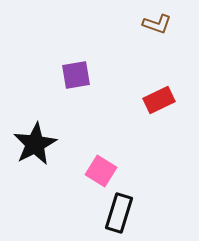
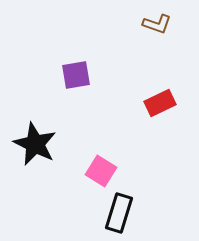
red rectangle: moved 1 px right, 3 px down
black star: rotated 18 degrees counterclockwise
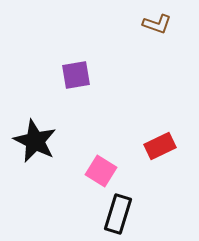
red rectangle: moved 43 px down
black star: moved 3 px up
black rectangle: moved 1 px left, 1 px down
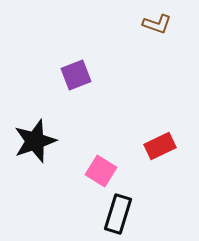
purple square: rotated 12 degrees counterclockwise
black star: rotated 27 degrees clockwise
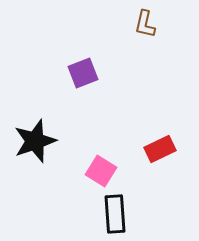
brown L-shape: moved 12 px left; rotated 84 degrees clockwise
purple square: moved 7 px right, 2 px up
red rectangle: moved 3 px down
black rectangle: moved 3 px left; rotated 21 degrees counterclockwise
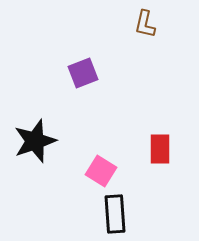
red rectangle: rotated 64 degrees counterclockwise
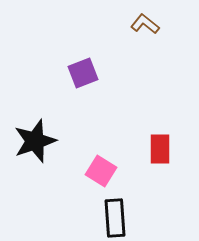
brown L-shape: rotated 116 degrees clockwise
black rectangle: moved 4 px down
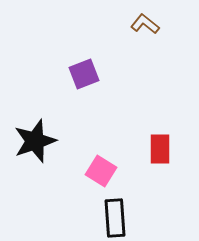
purple square: moved 1 px right, 1 px down
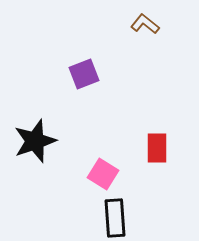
red rectangle: moved 3 px left, 1 px up
pink square: moved 2 px right, 3 px down
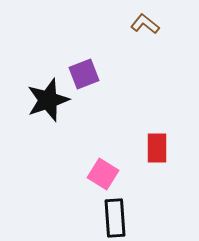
black star: moved 13 px right, 41 px up
